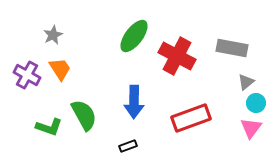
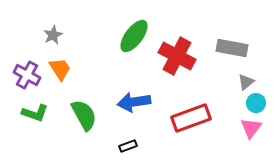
blue arrow: rotated 80 degrees clockwise
green L-shape: moved 14 px left, 14 px up
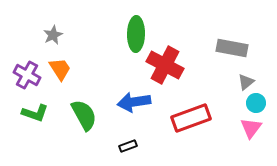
green ellipse: moved 2 px right, 2 px up; rotated 36 degrees counterclockwise
red cross: moved 12 px left, 9 px down
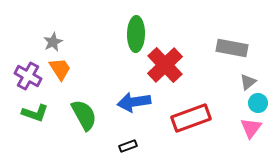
gray star: moved 7 px down
red cross: rotated 18 degrees clockwise
purple cross: moved 1 px right, 1 px down
gray triangle: moved 2 px right
cyan circle: moved 2 px right
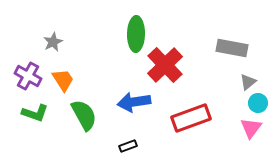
orange trapezoid: moved 3 px right, 11 px down
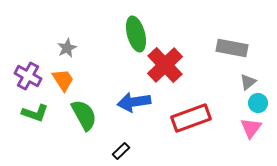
green ellipse: rotated 16 degrees counterclockwise
gray star: moved 14 px right, 6 px down
black rectangle: moved 7 px left, 5 px down; rotated 24 degrees counterclockwise
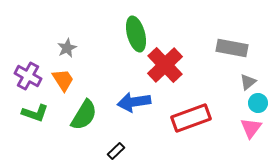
green semicircle: rotated 60 degrees clockwise
black rectangle: moved 5 px left
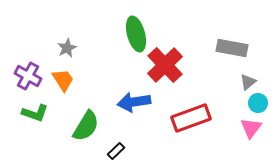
green semicircle: moved 2 px right, 11 px down
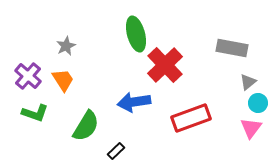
gray star: moved 1 px left, 2 px up
purple cross: rotated 12 degrees clockwise
